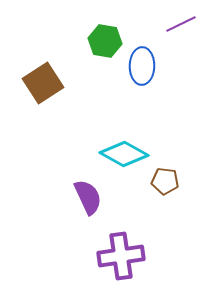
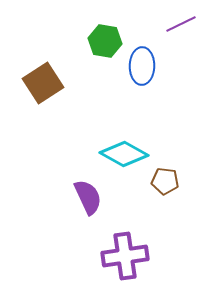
purple cross: moved 4 px right
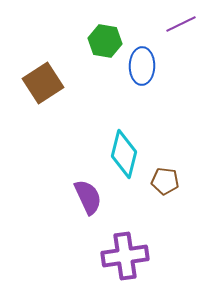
cyan diamond: rotated 75 degrees clockwise
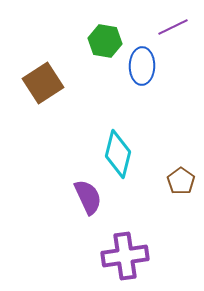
purple line: moved 8 px left, 3 px down
cyan diamond: moved 6 px left
brown pentagon: moved 16 px right; rotated 28 degrees clockwise
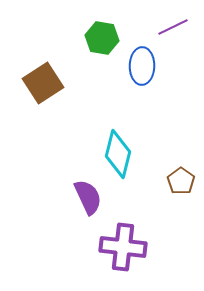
green hexagon: moved 3 px left, 3 px up
purple cross: moved 2 px left, 9 px up; rotated 15 degrees clockwise
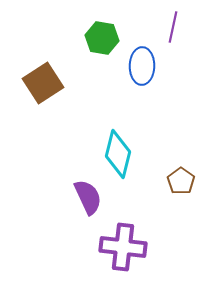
purple line: rotated 52 degrees counterclockwise
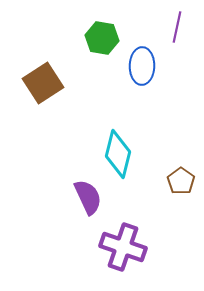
purple line: moved 4 px right
purple cross: rotated 12 degrees clockwise
